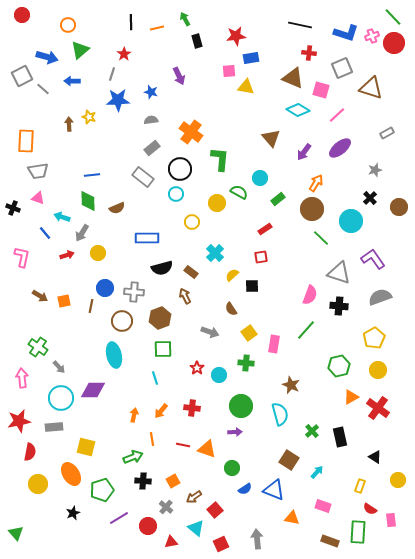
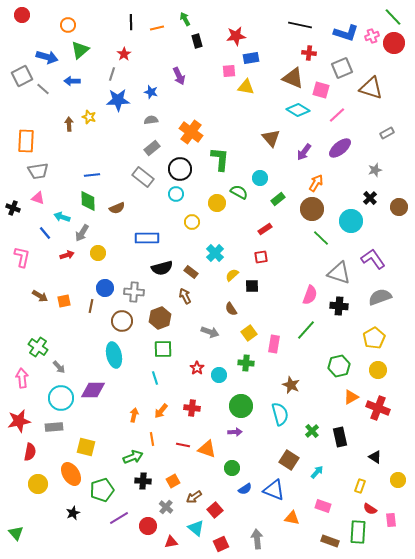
red cross at (378, 408): rotated 15 degrees counterclockwise
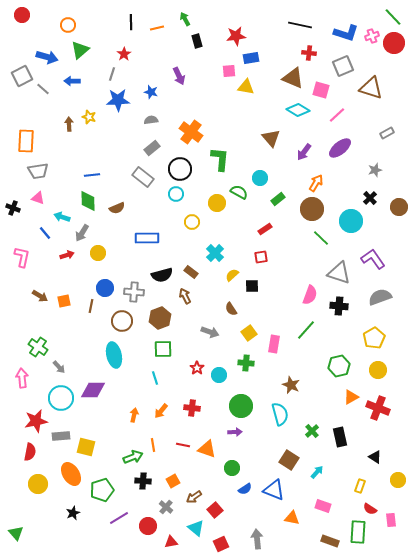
gray square at (342, 68): moved 1 px right, 2 px up
black semicircle at (162, 268): moved 7 px down
red star at (19, 421): moved 17 px right
gray rectangle at (54, 427): moved 7 px right, 9 px down
orange line at (152, 439): moved 1 px right, 6 px down
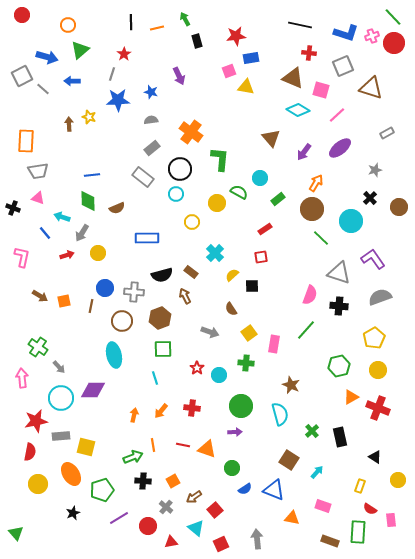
pink square at (229, 71): rotated 16 degrees counterclockwise
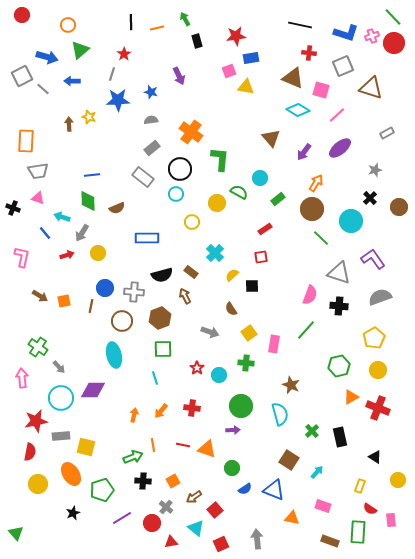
purple arrow at (235, 432): moved 2 px left, 2 px up
purple line at (119, 518): moved 3 px right
red circle at (148, 526): moved 4 px right, 3 px up
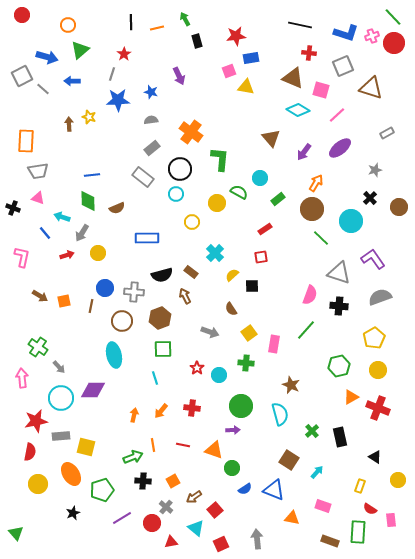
orange triangle at (207, 449): moved 7 px right, 1 px down
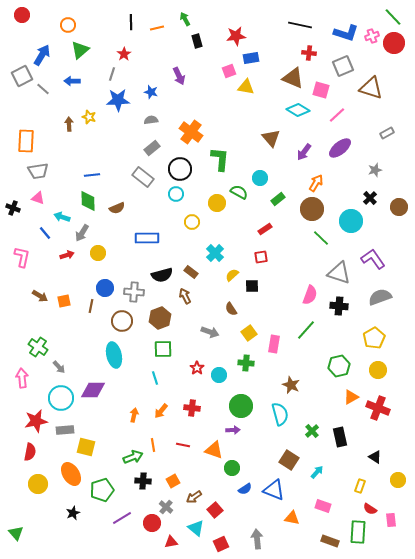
blue arrow at (47, 57): moved 5 px left, 2 px up; rotated 75 degrees counterclockwise
gray rectangle at (61, 436): moved 4 px right, 6 px up
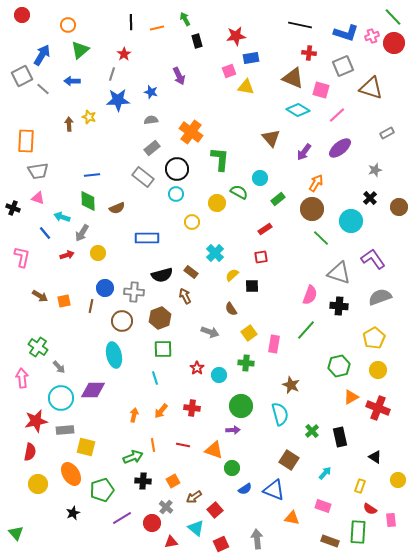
black circle at (180, 169): moved 3 px left
cyan arrow at (317, 472): moved 8 px right, 1 px down
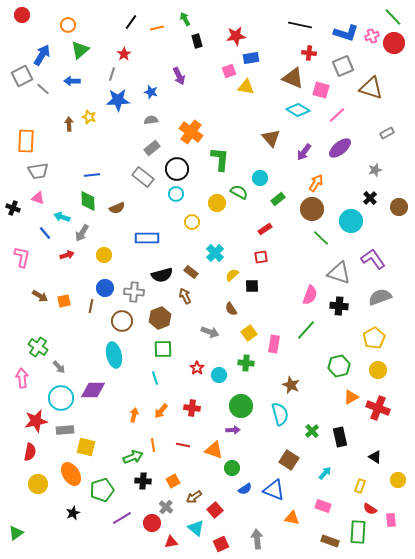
black line at (131, 22): rotated 35 degrees clockwise
yellow circle at (98, 253): moved 6 px right, 2 px down
green triangle at (16, 533): rotated 35 degrees clockwise
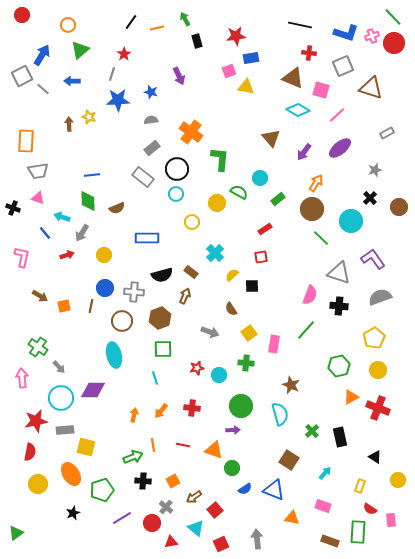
brown arrow at (185, 296): rotated 49 degrees clockwise
orange square at (64, 301): moved 5 px down
red star at (197, 368): rotated 24 degrees clockwise
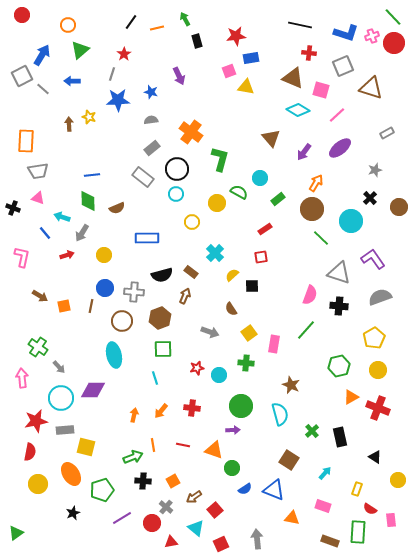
green L-shape at (220, 159): rotated 10 degrees clockwise
yellow rectangle at (360, 486): moved 3 px left, 3 px down
